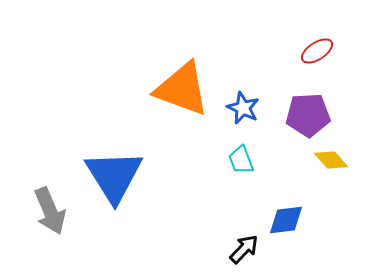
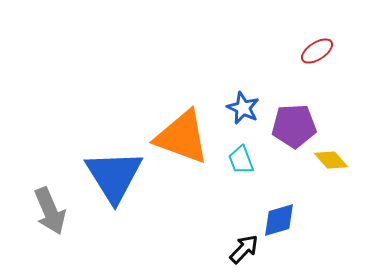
orange triangle: moved 48 px down
purple pentagon: moved 14 px left, 11 px down
blue diamond: moved 7 px left; rotated 9 degrees counterclockwise
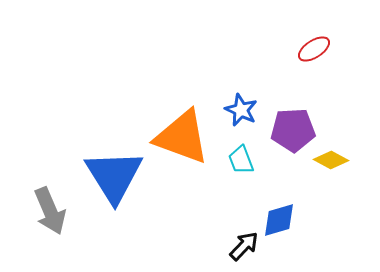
red ellipse: moved 3 px left, 2 px up
blue star: moved 2 px left, 2 px down
purple pentagon: moved 1 px left, 4 px down
yellow diamond: rotated 20 degrees counterclockwise
black arrow: moved 3 px up
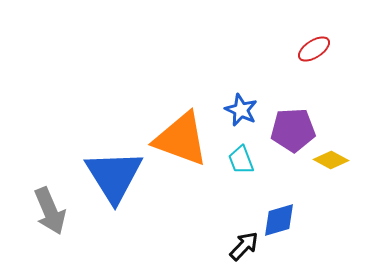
orange triangle: moved 1 px left, 2 px down
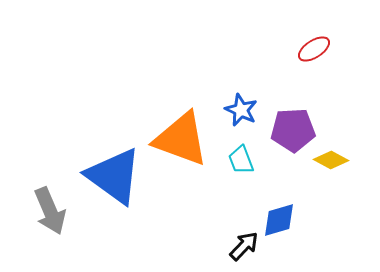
blue triangle: rotated 22 degrees counterclockwise
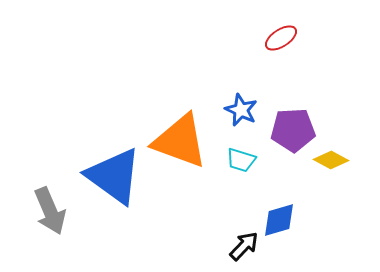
red ellipse: moved 33 px left, 11 px up
orange triangle: moved 1 px left, 2 px down
cyan trapezoid: rotated 52 degrees counterclockwise
